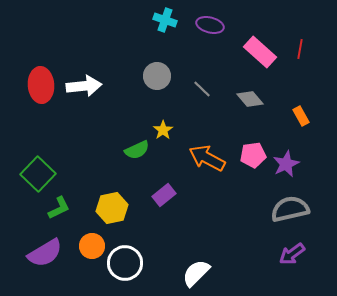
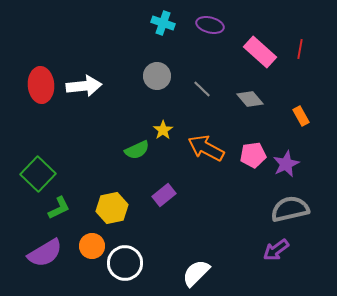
cyan cross: moved 2 px left, 3 px down
orange arrow: moved 1 px left, 10 px up
purple arrow: moved 16 px left, 4 px up
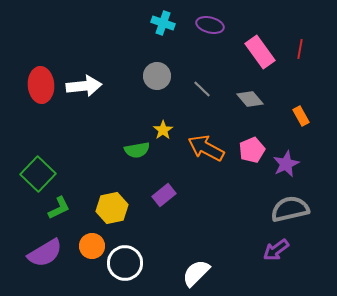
pink rectangle: rotated 12 degrees clockwise
green semicircle: rotated 15 degrees clockwise
pink pentagon: moved 1 px left, 5 px up; rotated 15 degrees counterclockwise
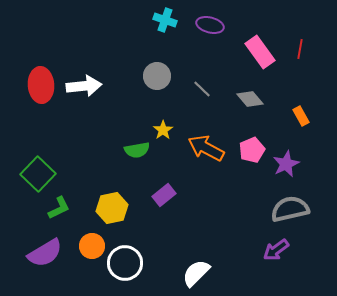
cyan cross: moved 2 px right, 3 px up
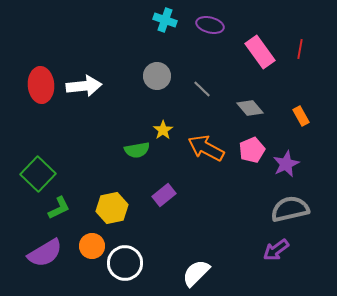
gray diamond: moved 9 px down
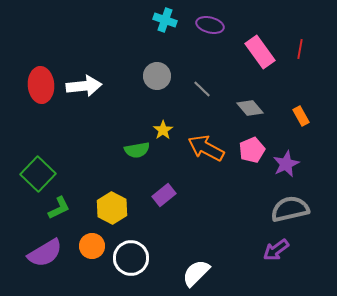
yellow hexagon: rotated 20 degrees counterclockwise
white circle: moved 6 px right, 5 px up
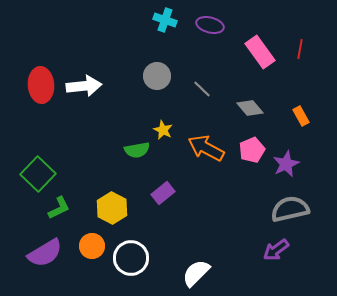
yellow star: rotated 12 degrees counterclockwise
purple rectangle: moved 1 px left, 2 px up
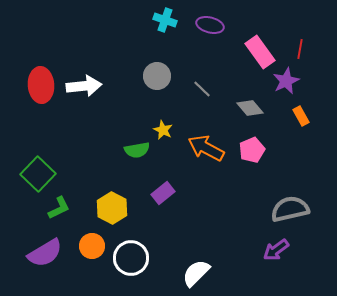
purple star: moved 83 px up
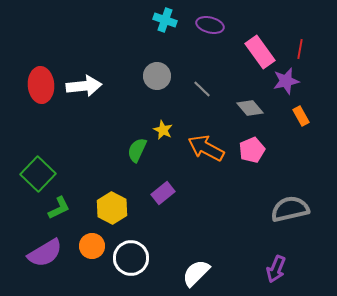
purple star: rotated 12 degrees clockwise
green semicircle: rotated 125 degrees clockwise
purple arrow: moved 19 px down; rotated 32 degrees counterclockwise
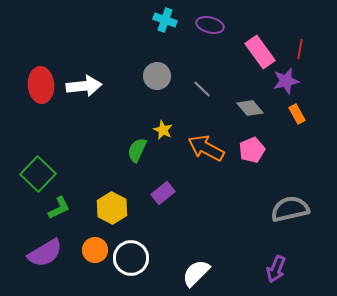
orange rectangle: moved 4 px left, 2 px up
orange circle: moved 3 px right, 4 px down
